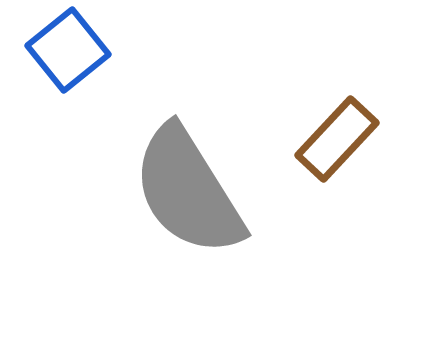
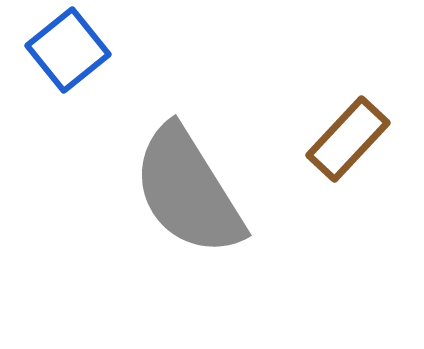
brown rectangle: moved 11 px right
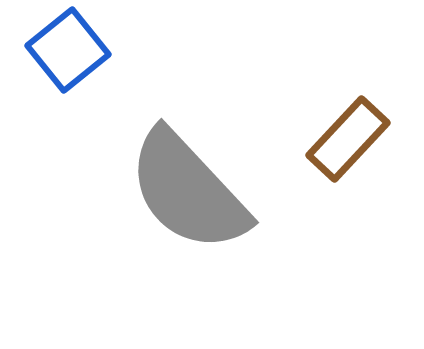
gray semicircle: rotated 11 degrees counterclockwise
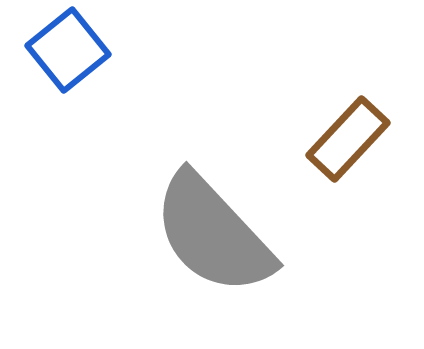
gray semicircle: moved 25 px right, 43 px down
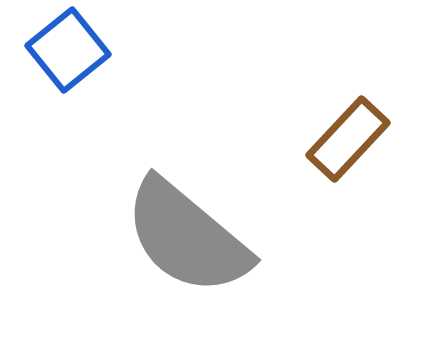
gray semicircle: moved 26 px left, 3 px down; rotated 7 degrees counterclockwise
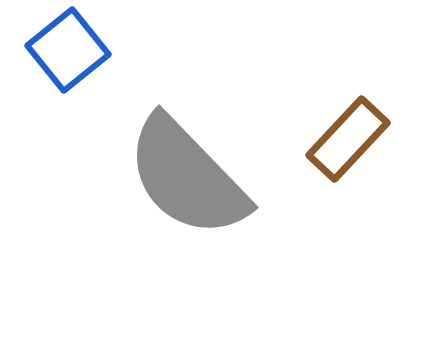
gray semicircle: moved 60 px up; rotated 6 degrees clockwise
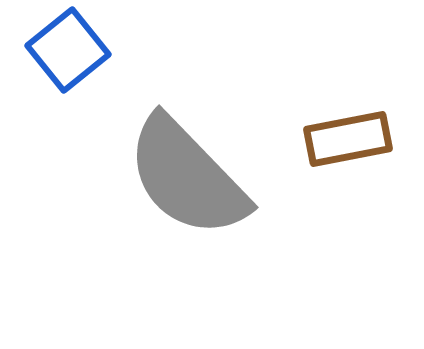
brown rectangle: rotated 36 degrees clockwise
